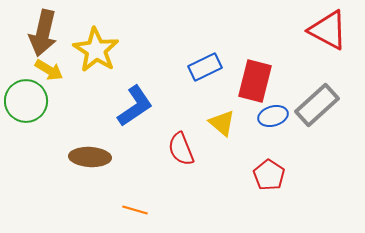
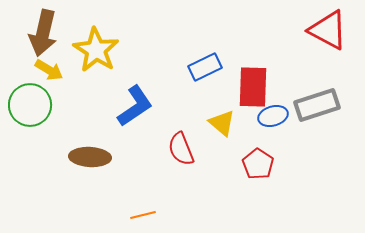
red rectangle: moved 2 px left, 6 px down; rotated 12 degrees counterclockwise
green circle: moved 4 px right, 4 px down
gray rectangle: rotated 24 degrees clockwise
red pentagon: moved 11 px left, 11 px up
orange line: moved 8 px right, 5 px down; rotated 30 degrees counterclockwise
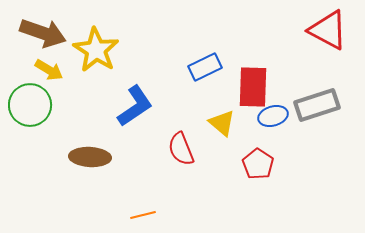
brown arrow: rotated 84 degrees counterclockwise
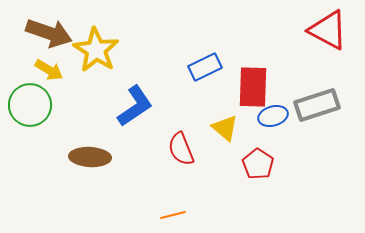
brown arrow: moved 6 px right
yellow triangle: moved 3 px right, 5 px down
orange line: moved 30 px right
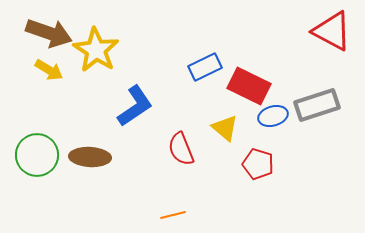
red triangle: moved 4 px right, 1 px down
red rectangle: moved 4 px left, 1 px up; rotated 66 degrees counterclockwise
green circle: moved 7 px right, 50 px down
red pentagon: rotated 16 degrees counterclockwise
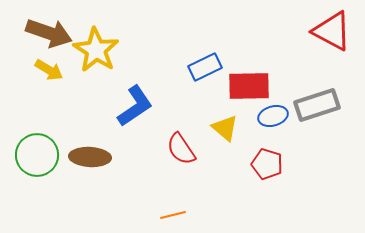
red rectangle: rotated 27 degrees counterclockwise
red semicircle: rotated 12 degrees counterclockwise
red pentagon: moved 9 px right
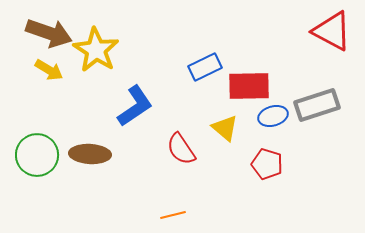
brown ellipse: moved 3 px up
